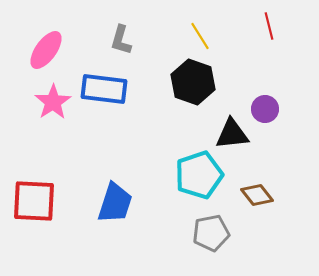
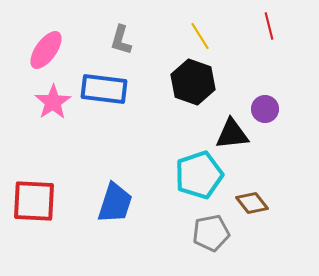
brown diamond: moved 5 px left, 8 px down
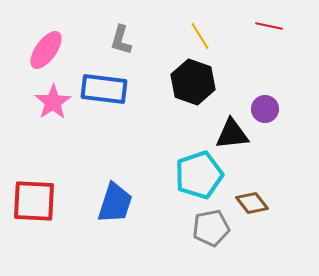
red line: rotated 64 degrees counterclockwise
gray pentagon: moved 5 px up
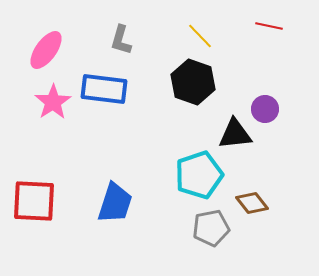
yellow line: rotated 12 degrees counterclockwise
black triangle: moved 3 px right
